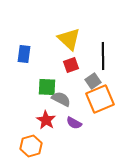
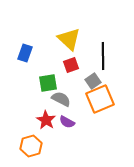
blue rectangle: moved 1 px right, 1 px up; rotated 12 degrees clockwise
green square: moved 1 px right, 4 px up; rotated 12 degrees counterclockwise
purple semicircle: moved 7 px left, 1 px up
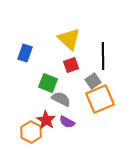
green square: rotated 30 degrees clockwise
orange hexagon: moved 14 px up; rotated 15 degrees counterclockwise
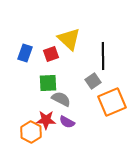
red square: moved 20 px left, 11 px up
green square: rotated 24 degrees counterclockwise
orange square: moved 12 px right, 3 px down
red star: rotated 30 degrees counterclockwise
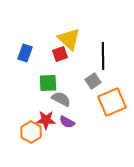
red square: moved 9 px right
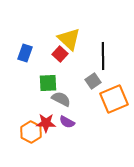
red square: rotated 28 degrees counterclockwise
orange square: moved 2 px right, 3 px up
red star: moved 3 px down
